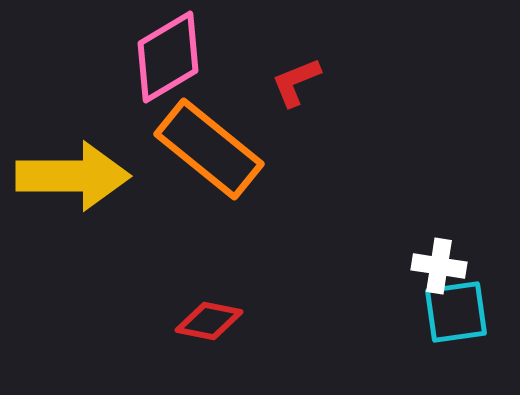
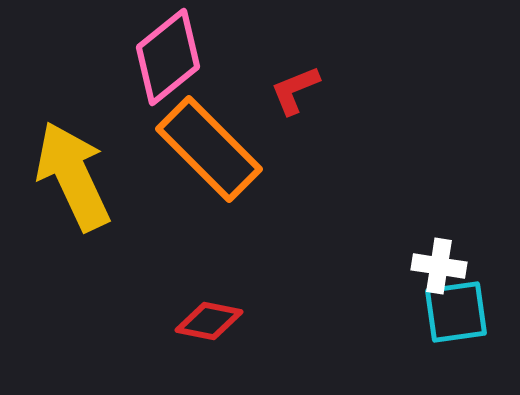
pink diamond: rotated 8 degrees counterclockwise
red L-shape: moved 1 px left, 8 px down
orange rectangle: rotated 6 degrees clockwise
yellow arrow: rotated 115 degrees counterclockwise
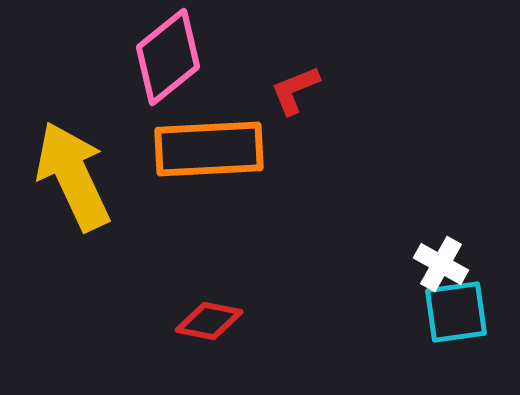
orange rectangle: rotated 48 degrees counterclockwise
white cross: moved 2 px right, 2 px up; rotated 20 degrees clockwise
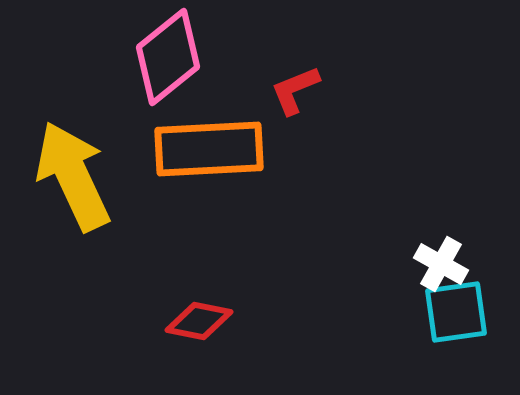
red diamond: moved 10 px left
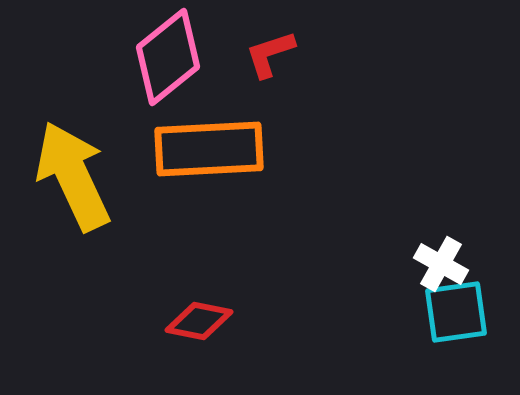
red L-shape: moved 25 px left, 36 px up; rotated 4 degrees clockwise
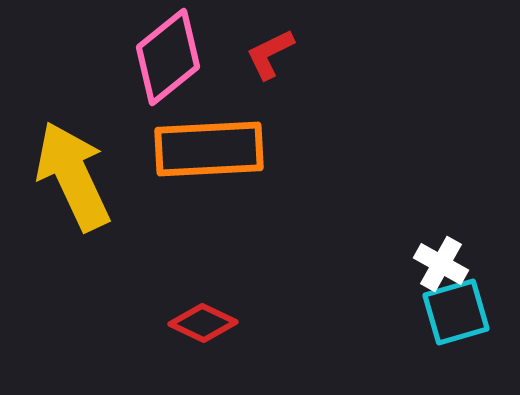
red L-shape: rotated 8 degrees counterclockwise
cyan square: rotated 8 degrees counterclockwise
red diamond: moved 4 px right, 2 px down; rotated 14 degrees clockwise
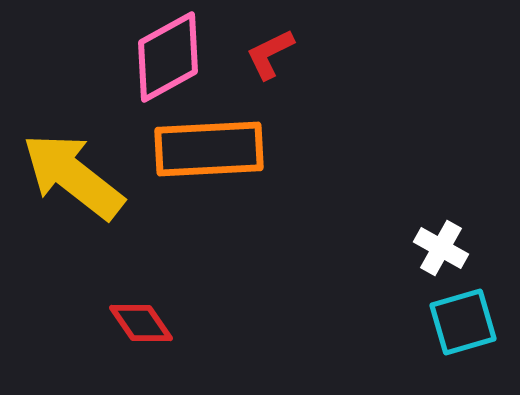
pink diamond: rotated 10 degrees clockwise
yellow arrow: rotated 27 degrees counterclockwise
white cross: moved 16 px up
cyan square: moved 7 px right, 10 px down
red diamond: moved 62 px left; rotated 30 degrees clockwise
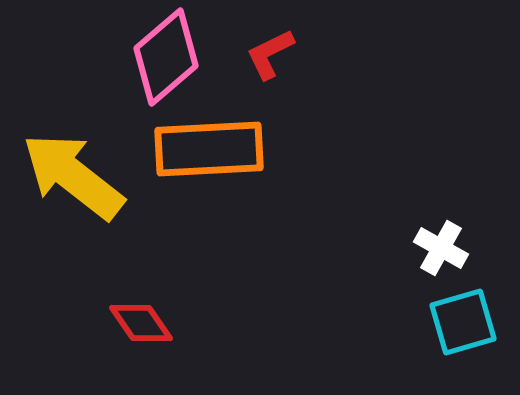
pink diamond: moved 2 px left; rotated 12 degrees counterclockwise
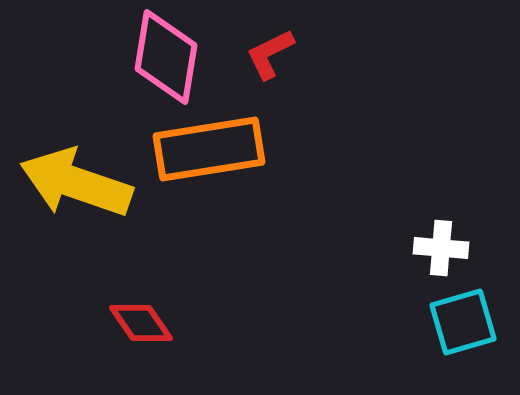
pink diamond: rotated 40 degrees counterclockwise
orange rectangle: rotated 6 degrees counterclockwise
yellow arrow: moved 3 px right, 7 px down; rotated 19 degrees counterclockwise
white cross: rotated 24 degrees counterclockwise
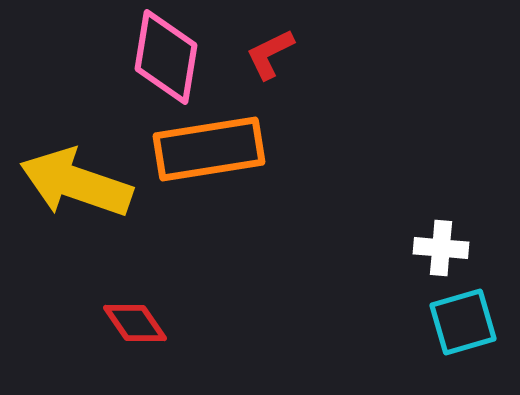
red diamond: moved 6 px left
